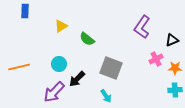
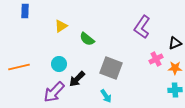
black triangle: moved 3 px right, 3 px down
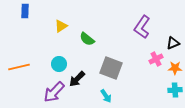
black triangle: moved 2 px left
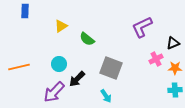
purple L-shape: rotated 30 degrees clockwise
